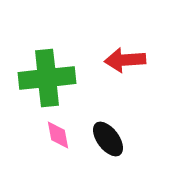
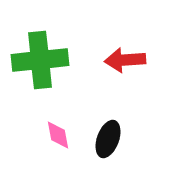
green cross: moved 7 px left, 18 px up
black ellipse: rotated 57 degrees clockwise
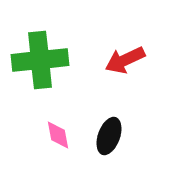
red arrow: rotated 21 degrees counterclockwise
black ellipse: moved 1 px right, 3 px up
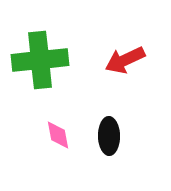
black ellipse: rotated 21 degrees counterclockwise
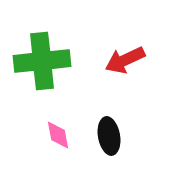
green cross: moved 2 px right, 1 px down
black ellipse: rotated 9 degrees counterclockwise
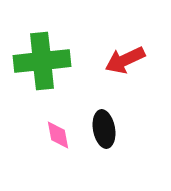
black ellipse: moved 5 px left, 7 px up
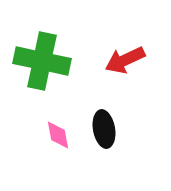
green cross: rotated 18 degrees clockwise
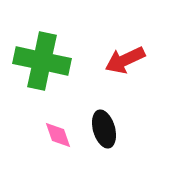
black ellipse: rotated 6 degrees counterclockwise
pink diamond: rotated 8 degrees counterclockwise
